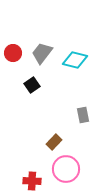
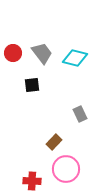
gray trapezoid: rotated 105 degrees clockwise
cyan diamond: moved 2 px up
black square: rotated 28 degrees clockwise
gray rectangle: moved 3 px left, 1 px up; rotated 14 degrees counterclockwise
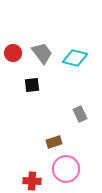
brown rectangle: rotated 28 degrees clockwise
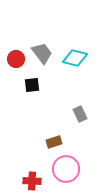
red circle: moved 3 px right, 6 px down
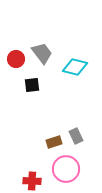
cyan diamond: moved 9 px down
gray rectangle: moved 4 px left, 22 px down
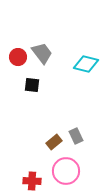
red circle: moved 2 px right, 2 px up
cyan diamond: moved 11 px right, 3 px up
black square: rotated 14 degrees clockwise
brown rectangle: rotated 21 degrees counterclockwise
pink circle: moved 2 px down
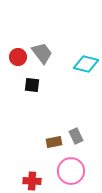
brown rectangle: rotated 28 degrees clockwise
pink circle: moved 5 px right
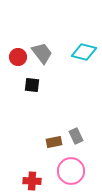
cyan diamond: moved 2 px left, 12 px up
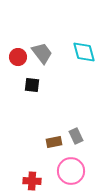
cyan diamond: rotated 60 degrees clockwise
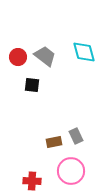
gray trapezoid: moved 3 px right, 3 px down; rotated 15 degrees counterclockwise
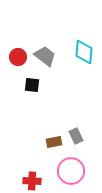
cyan diamond: rotated 20 degrees clockwise
